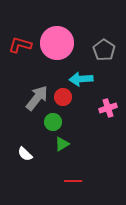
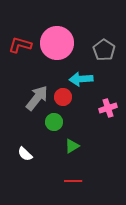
green circle: moved 1 px right
green triangle: moved 10 px right, 2 px down
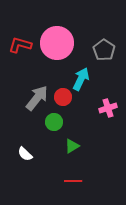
cyan arrow: rotated 120 degrees clockwise
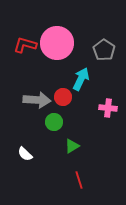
red L-shape: moved 5 px right
gray arrow: moved 2 px down; rotated 56 degrees clockwise
pink cross: rotated 24 degrees clockwise
red line: moved 6 px right, 1 px up; rotated 72 degrees clockwise
